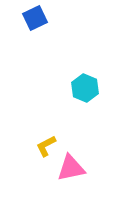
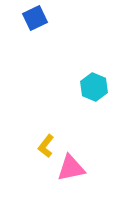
cyan hexagon: moved 9 px right, 1 px up
yellow L-shape: rotated 25 degrees counterclockwise
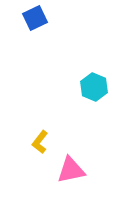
yellow L-shape: moved 6 px left, 4 px up
pink triangle: moved 2 px down
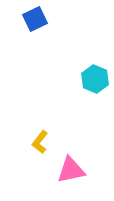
blue square: moved 1 px down
cyan hexagon: moved 1 px right, 8 px up
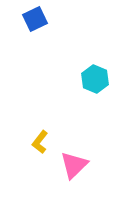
pink triangle: moved 3 px right, 5 px up; rotated 32 degrees counterclockwise
